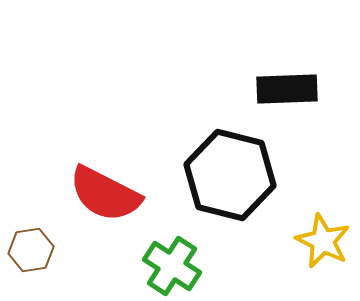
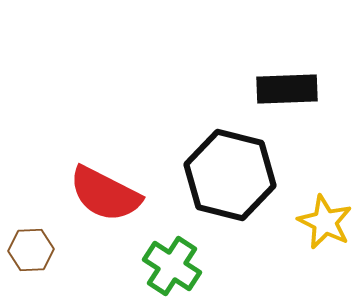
yellow star: moved 2 px right, 19 px up
brown hexagon: rotated 6 degrees clockwise
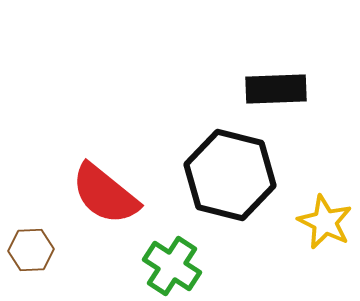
black rectangle: moved 11 px left
red semicircle: rotated 12 degrees clockwise
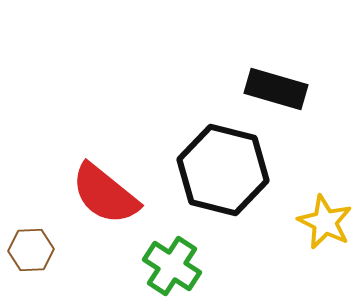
black rectangle: rotated 18 degrees clockwise
black hexagon: moved 7 px left, 5 px up
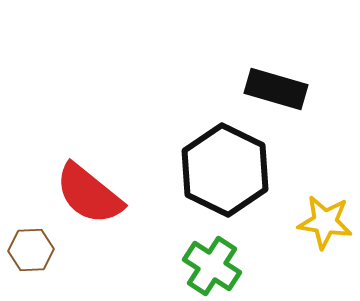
black hexagon: moved 2 px right; rotated 12 degrees clockwise
red semicircle: moved 16 px left
yellow star: rotated 18 degrees counterclockwise
green cross: moved 40 px right
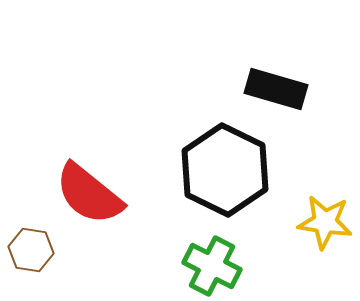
brown hexagon: rotated 12 degrees clockwise
green cross: rotated 6 degrees counterclockwise
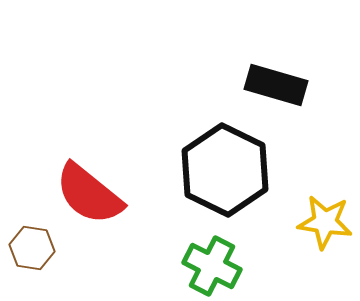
black rectangle: moved 4 px up
brown hexagon: moved 1 px right, 2 px up
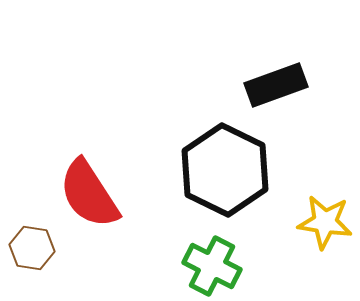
black rectangle: rotated 36 degrees counterclockwise
red semicircle: rotated 18 degrees clockwise
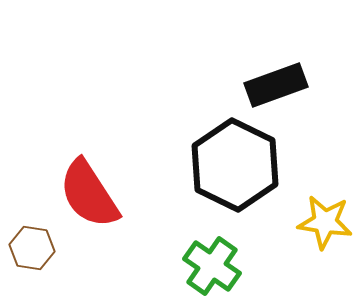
black hexagon: moved 10 px right, 5 px up
green cross: rotated 8 degrees clockwise
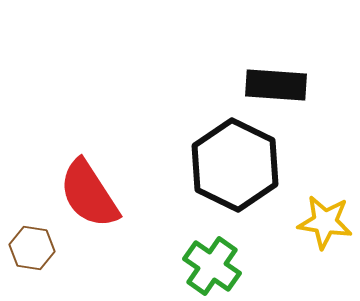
black rectangle: rotated 24 degrees clockwise
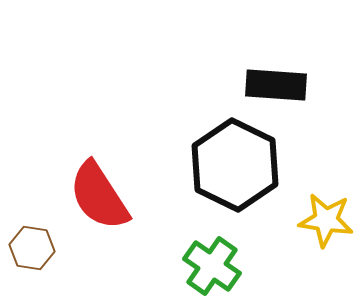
red semicircle: moved 10 px right, 2 px down
yellow star: moved 1 px right, 2 px up
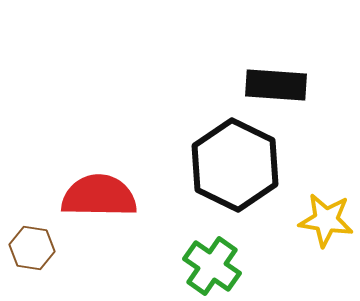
red semicircle: rotated 124 degrees clockwise
